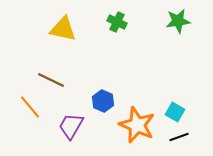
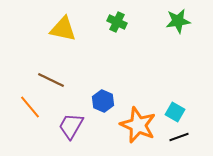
orange star: moved 1 px right
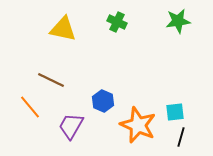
cyan square: rotated 36 degrees counterclockwise
black line: moved 2 px right; rotated 54 degrees counterclockwise
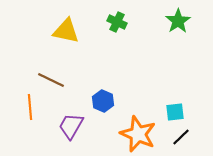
green star: rotated 25 degrees counterclockwise
yellow triangle: moved 3 px right, 2 px down
orange line: rotated 35 degrees clockwise
orange star: moved 9 px down
black line: rotated 30 degrees clockwise
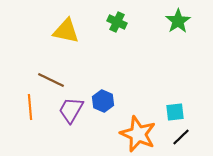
purple trapezoid: moved 16 px up
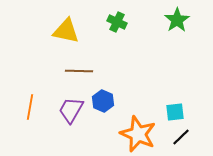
green star: moved 1 px left, 1 px up
brown line: moved 28 px right, 9 px up; rotated 24 degrees counterclockwise
orange line: rotated 15 degrees clockwise
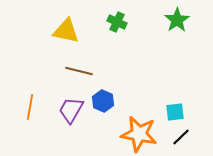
brown line: rotated 12 degrees clockwise
orange star: moved 1 px right; rotated 12 degrees counterclockwise
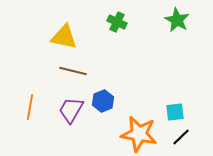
green star: rotated 10 degrees counterclockwise
yellow triangle: moved 2 px left, 6 px down
brown line: moved 6 px left
blue hexagon: rotated 15 degrees clockwise
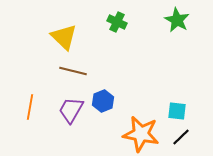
yellow triangle: rotated 32 degrees clockwise
cyan square: moved 2 px right, 1 px up; rotated 12 degrees clockwise
orange star: moved 2 px right
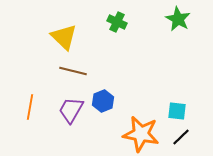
green star: moved 1 px right, 1 px up
